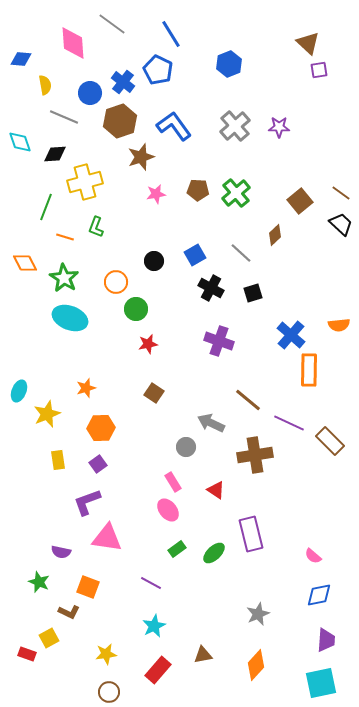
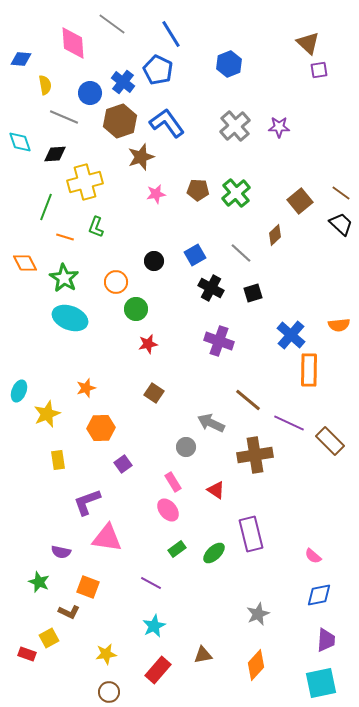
blue L-shape at (174, 126): moved 7 px left, 3 px up
purple square at (98, 464): moved 25 px right
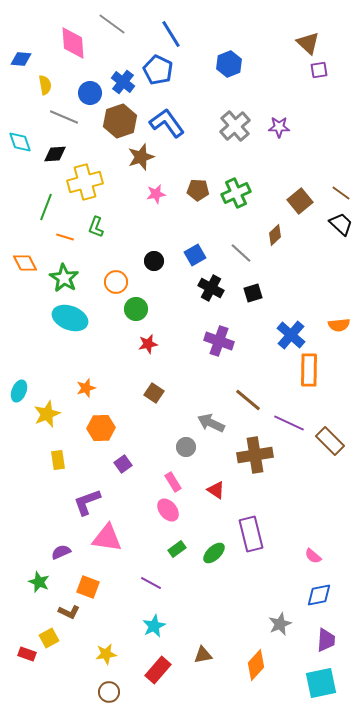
green cross at (236, 193): rotated 16 degrees clockwise
purple semicircle at (61, 552): rotated 144 degrees clockwise
gray star at (258, 614): moved 22 px right, 10 px down
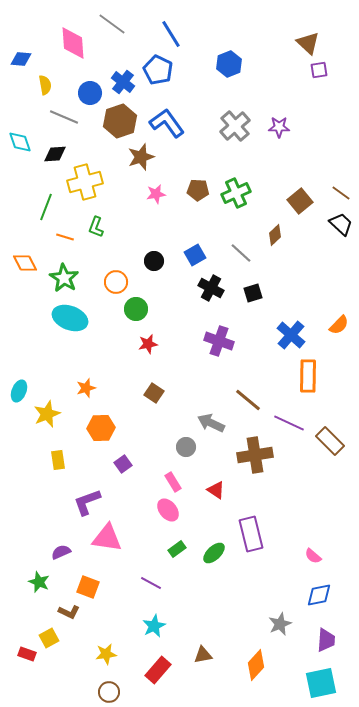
orange semicircle at (339, 325): rotated 40 degrees counterclockwise
orange rectangle at (309, 370): moved 1 px left, 6 px down
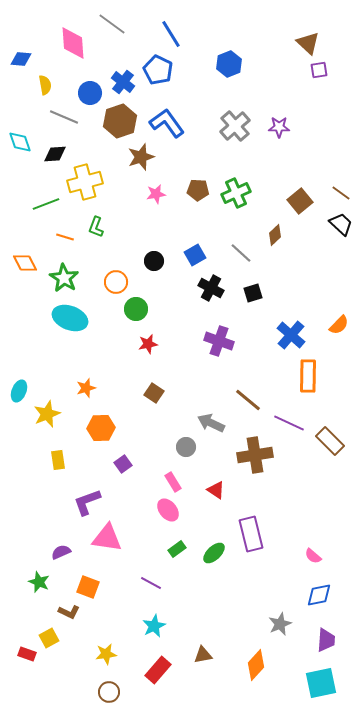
green line at (46, 207): moved 3 px up; rotated 48 degrees clockwise
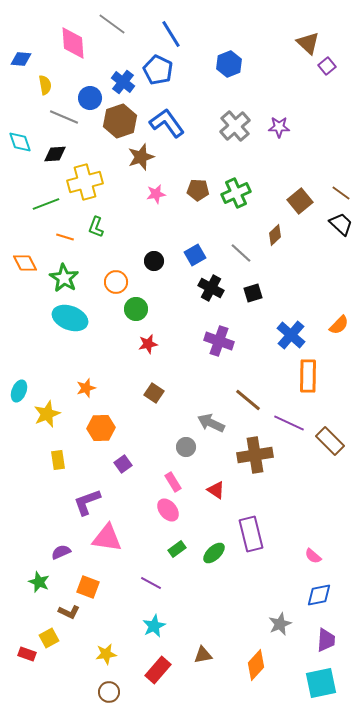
purple square at (319, 70): moved 8 px right, 4 px up; rotated 30 degrees counterclockwise
blue circle at (90, 93): moved 5 px down
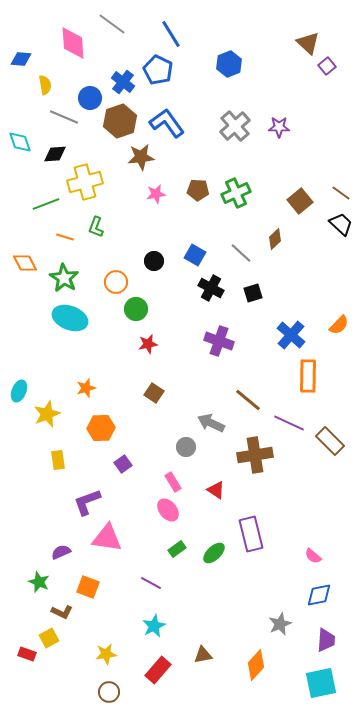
brown star at (141, 157): rotated 12 degrees clockwise
brown diamond at (275, 235): moved 4 px down
blue square at (195, 255): rotated 30 degrees counterclockwise
brown L-shape at (69, 612): moved 7 px left
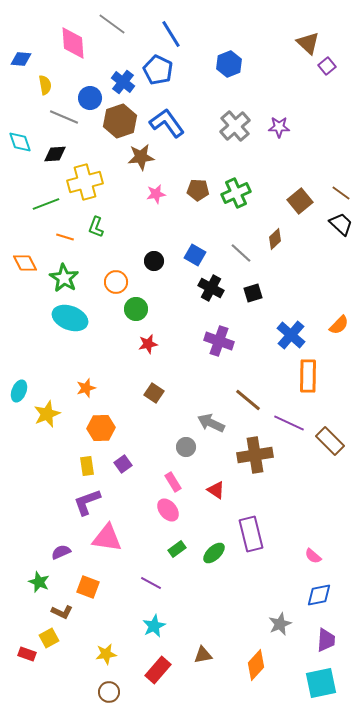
yellow rectangle at (58, 460): moved 29 px right, 6 px down
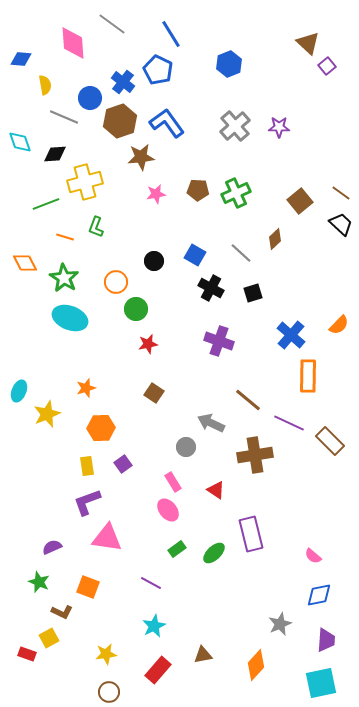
purple semicircle at (61, 552): moved 9 px left, 5 px up
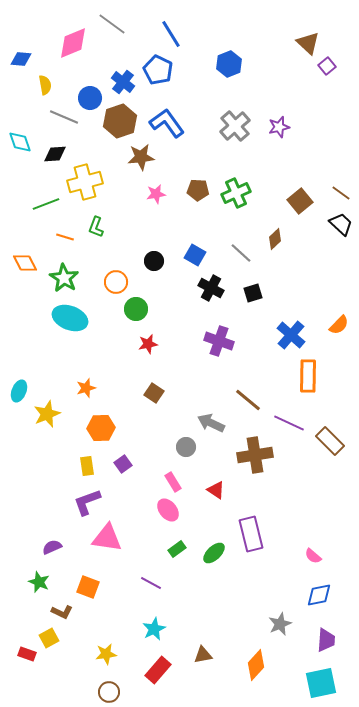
pink diamond at (73, 43): rotated 72 degrees clockwise
purple star at (279, 127): rotated 15 degrees counterclockwise
cyan star at (154, 626): moved 3 px down
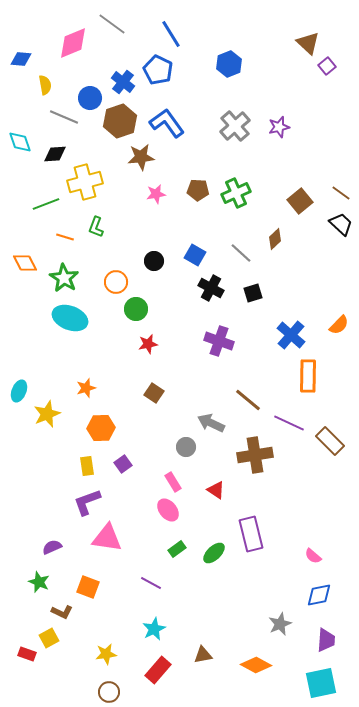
orange diamond at (256, 665): rotated 76 degrees clockwise
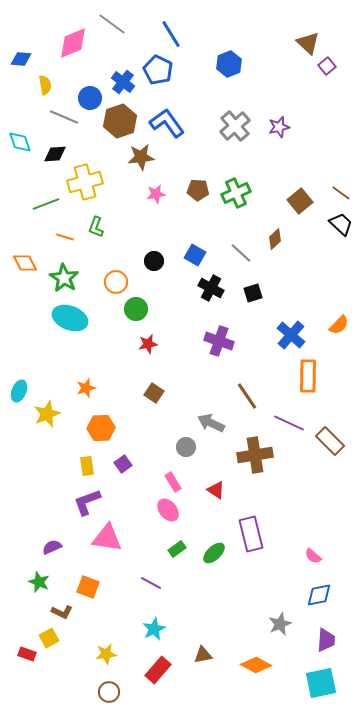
brown line at (248, 400): moved 1 px left, 4 px up; rotated 16 degrees clockwise
